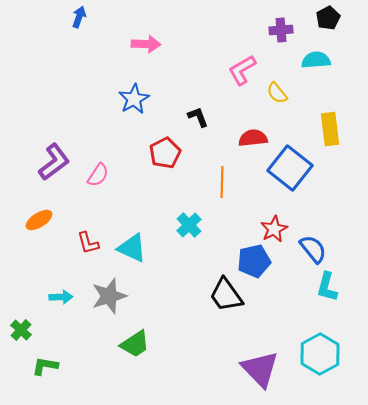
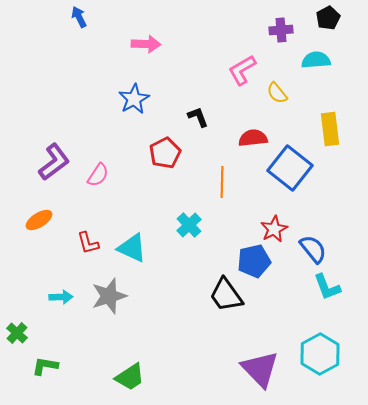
blue arrow: rotated 45 degrees counterclockwise
cyan L-shape: rotated 36 degrees counterclockwise
green cross: moved 4 px left, 3 px down
green trapezoid: moved 5 px left, 33 px down
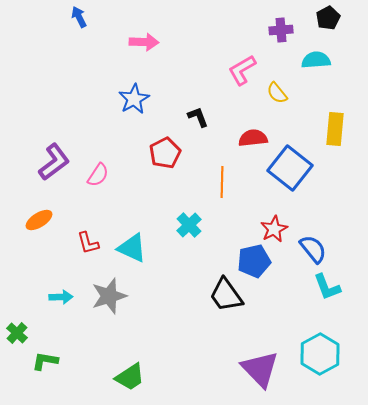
pink arrow: moved 2 px left, 2 px up
yellow rectangle: moved 5 px right; rotated 12 degrees clockwise
green L-shape: moved 5 px up
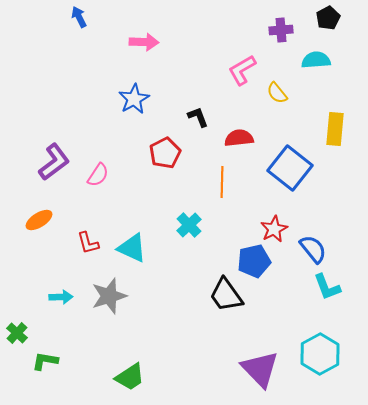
red semicircle: moved 14 px left
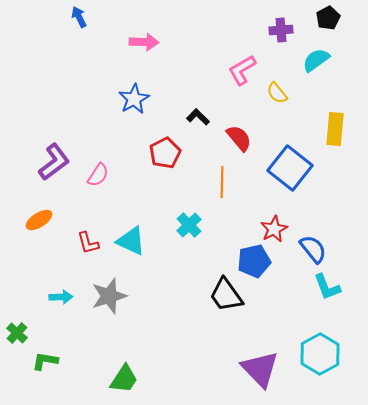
cyan semicircle: rotated 32 degrees counterclockwise
black L-shape: rotated 25 degrees counterclockwise
red semicircle: rotated 56 degrees clockwise
cyan triangle: moved 1 px left, 7 px up
green trapezoid: moved 6 px left, 2 px down; rotated 24 degrees counterclockwise
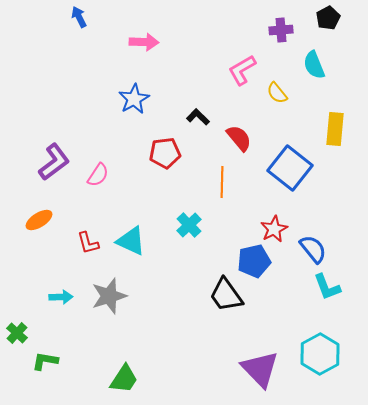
cyan semicircle: moved 2 px left, 5 px down; rotated 76 degrees counterclockwise
red pentagon: rotated 20 degrees clockwise
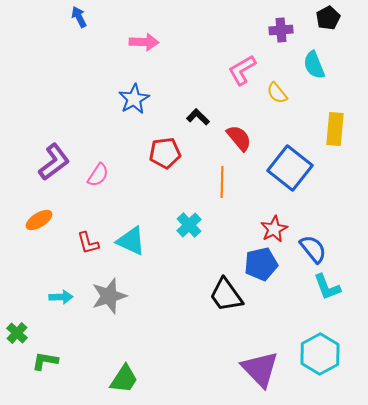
blue pentagon: moved 7 px right, 3 px down
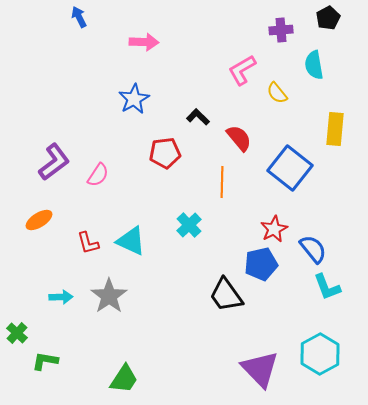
cyan semicircle: rotated 12 degrees clockwise
gray star: rotated 18 degrees counterclockwise
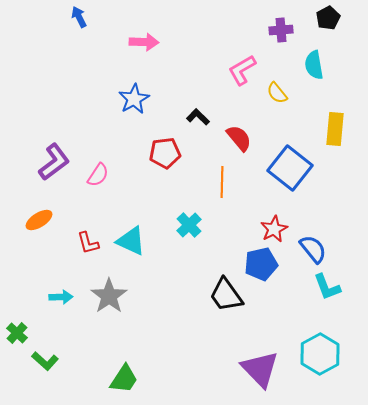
green L-shape: rotated 148 degrees counterclockwise
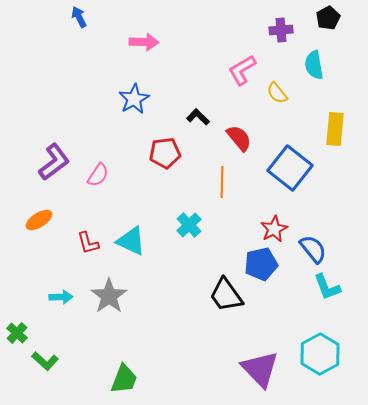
green trapezoid: rotated 12 degrees counterclockwise
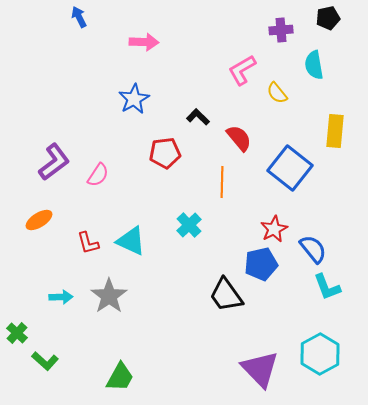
black pentagon: rotated 15 degrees clockwise
yellow rectangle: moved 2 px down
green trapezoid: moved 4 px left, 2 px up; rotated 8 degrees clockwise
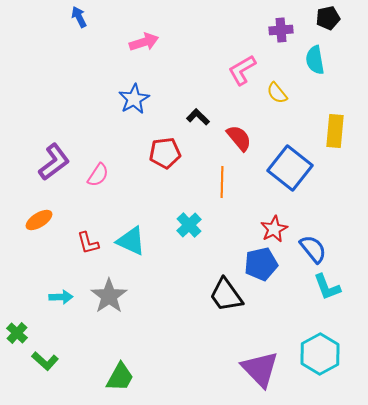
pink arrow: rotated 20 degrees counterclockwise
cyan semicircle: moved 1 px right, 5 px up
